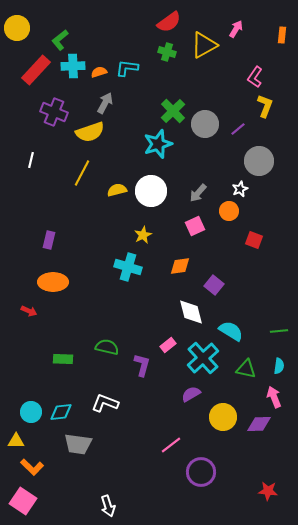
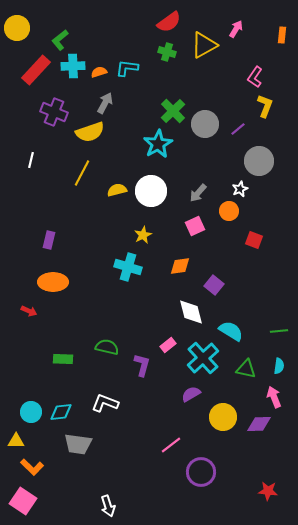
cyan star at (158, 144): rotated 12 degrees counterclockwise
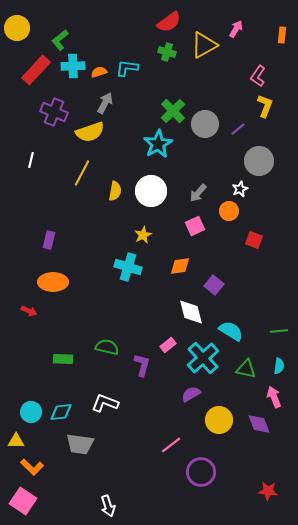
pink L-shape at (255, 77): moved 3 px right, 1 px up
yellow semicircle at (117, 190): moved 2 px left, 1 px down; rotated 114 degrees clockwise
yellow circle at (223, 417): moved 4 px left, 3 px down
purple diamond at (259, 424): rotated 70 degrees clockwise
gray trapezoid at (78, 444): moved 2 px right
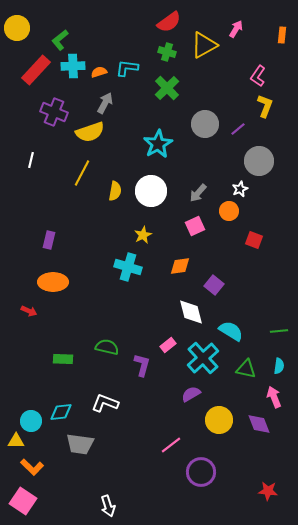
green cross at (173, 111): moved 6 px left, 23 px up
cyan circle at (31, 412): moved 9 px down
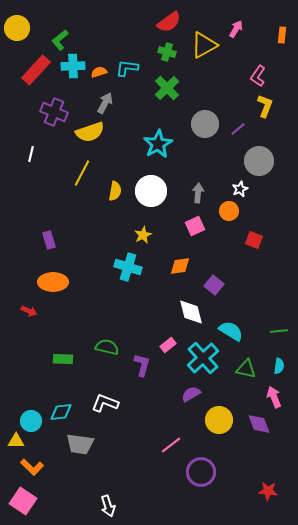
white line at (31, 160): moved 6 px up
gray arrow at (198, 193): rotated 144 degrees clockwise
purple rectangle at (49, 240): rotated 30 degrees counterclockwise
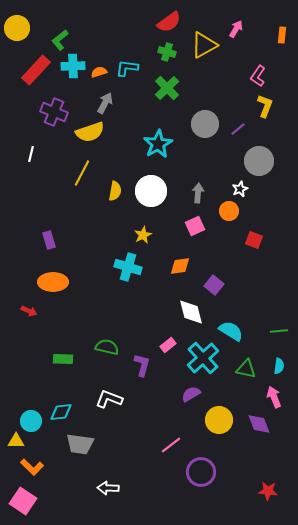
white L-shape at (105, 403): moved 4 px right, 4 px up
white arrow at (108, 506): moved 18 px up; rotated 110 degrees clockwise
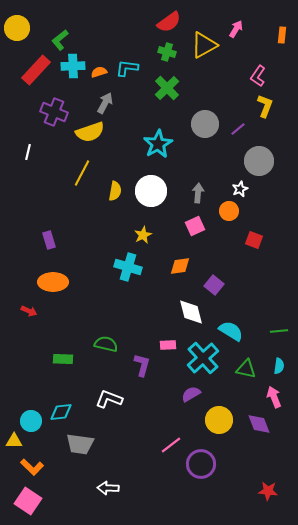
white line at (31, 154): moved 3 px left, 2 px up
pink rectangle at (168, 345): rotated 35 degrees clockwise
green semicircle at (107, 347): moved 1 px left, 3 px up
yellow triangle at (16, 441): moved 2 px left
purple circle at (201, 472): moved 8 px up
pink square at (23, 501): moved 5 px right
